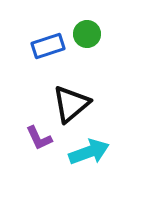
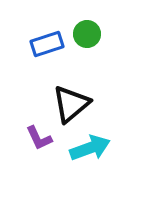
blue rectangle: moved 1 px left, 2 px up
cyan arrow: moved 1 px right, 4 px up
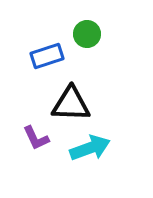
blue rectangle: moved 12 px down
black triangle: rotated 42 degrees clockwise
purple L-shape: moved 3 px left
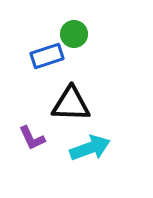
green circle: moved 13 px left
purple L-shape: moved 4 px left
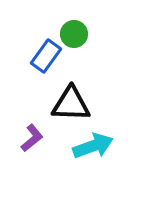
blue rectangle: moved 1 px left; rotated 36 degrees counterclockwise
purple L-shape: rotated 104 degrees counterclockwise
cyan arrow: moved 3 px right, 2 px up
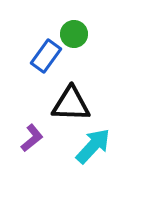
cyan arrow: rotated 27 degrees counterclockwise
